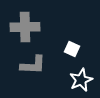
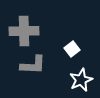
gray cross: moved 1 px left, 4 px down
white square: rotated 28 degrees clockwise
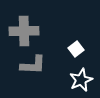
white square: moved 4 px right
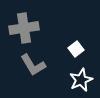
gray cross: moved 3 px up; rotated 8 degrees counterclockwise
gray L-shape: rotated 56 degrees clockwise
